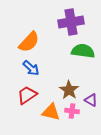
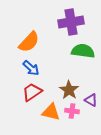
red trapezoid: moved 5 px right, 3 px up
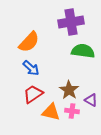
red trapezoid: moved 1 px right, 2 px down
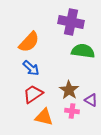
purple cross: rotated 20 degrees clockwise
orange triangle: moved 7 px left, 5 px down
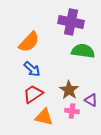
blue arrow: moved 1 px right, 1 px down
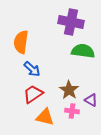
orange semicircle: moved 8 px left; rotated 145 degrees clockwise
orange triangle: moved 1 px right
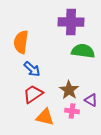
purple cross: rotated 10 degrees counterclockwise
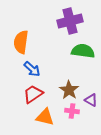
purple cross: moved 1 px left, 1 px up; rotated 15 degrees counterclockwise
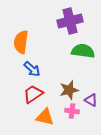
brown star: rotated 24 degrees clockwise
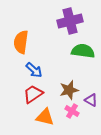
blue arrow: moved 2 px right, 1 px down
pink cross: rotated 24 degrees clockwise
